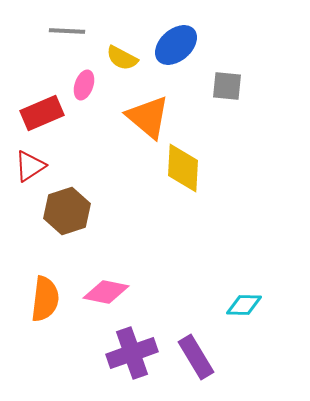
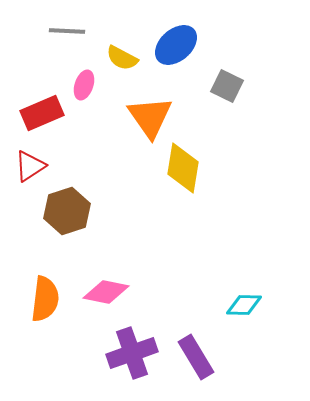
gray square: rotated 20 degrees clockwise
orange triangle: moved 2 px right; rotated 15 degrees clockwise
yellow diamond: rotated 6 degrees clockwise
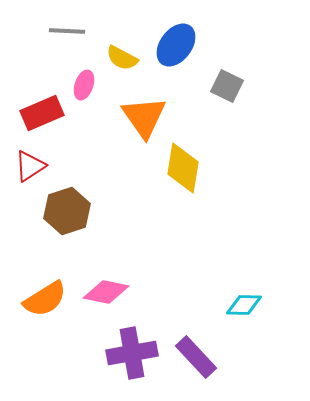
blue ellipse: rotated 12 degrees counterclockwise
orange triangle: moved 6 px left
orange semicircle: rotated 51 degrees clockwise
purple cross: rotated 9 degrees clockwise
purple rectangle: rotated 12 degrees counterclockwise
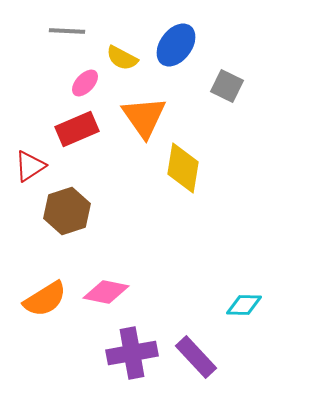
pink ellipse: moved 1 px right, 2 px up; rotated 24 degrees clockwise
red rectangle: moved 35 px right, 16 px down
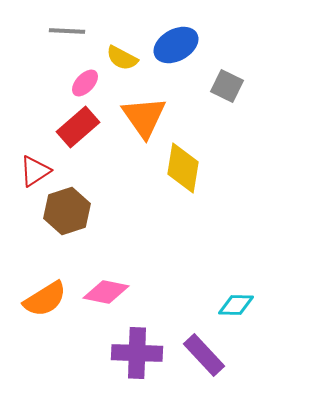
blue ellipse: rotated 24 degrees clockwise
red rectangle: moved 1 px right, 2 px up; rotated 18 degrees counterclockwise
red triangle: moved 5 px right, 5 px down
cyan diamond: moved 8 px left
purple cross: moved 5 px right; rotated 12 degrees clockwise
purple rectangle: moved 8 px right, 2 px up
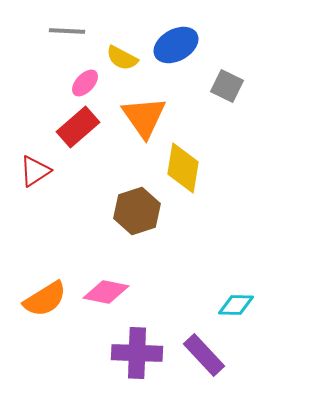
brown hexagon: moved 70 px right
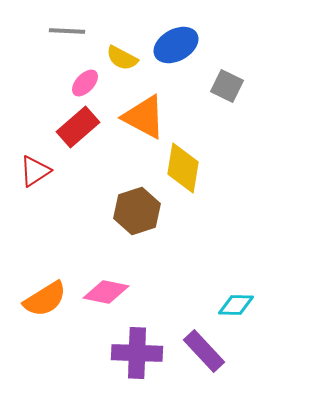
orange triangle: rotated 27 degrees counterclockwise
purple rectangle: moved 4 px up
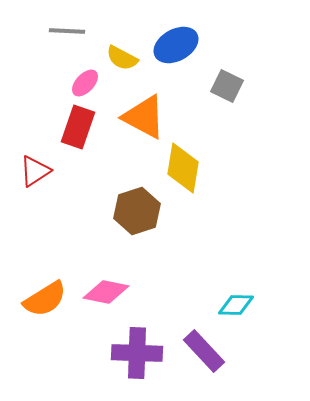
red rectangle: rotated 30 degrees counterclockwise
